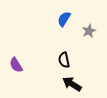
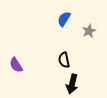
black arrow: rotated 108 degrees counterclockwise
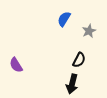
black semicircle: moved 15 px right; rotated 140 degrees counterclockwise
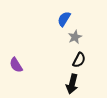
gray star: moved 14 px left, 6 px down
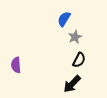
purple semicircle: rotated 28 degrees clockwise
black arrow: rotated 30 degrees clockwise
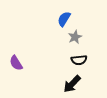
black semicircle: rotated 56 degrees clockwise
purple semicircle: moved 2 px up; rotated 28 degrees counterclockwise
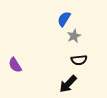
gray star: moved 1 px left, 1 px up
purple semicircle: moved 1 px left, 2 px down
black arrow: moved 4 px left
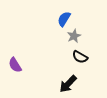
black semicircle: moved 1 px right, 3 px up; rotated 35 degrees clockwise
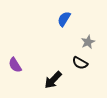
gray star: moved 14 px right, 6 px down
black semicircle: moved 6 px down
black arrow: moved 15 px left, 4 px up
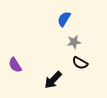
gray star: moved 14 px left; rotated 16 degrees clockwise
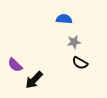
blue semicircle: rotated 63 degrees clockwise
purple semicircle: rotated 14 degrees counterclockwise
black arrow: moved 19 px left
